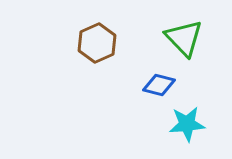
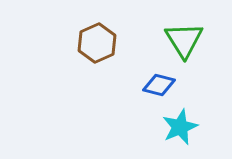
green triangle: moved 2 px down; rotated 12 degrees clockwise
cyan star: moved 7 px left, 3 px down; rotated 18 degrees counterclockwise
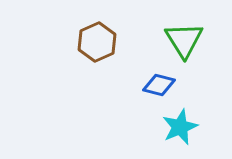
brown hexagon: moved 1 px up
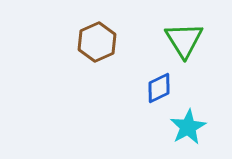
blue diamond: moved 3 px down; rotated 40 degrees counterclockwise
cyan star: moved 8 px right; rotated 6 degrees counterclockwise
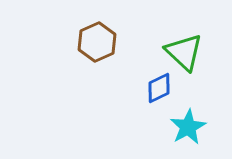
green triangle: moved 12 px down; rotated 15 degrees counterclockwise
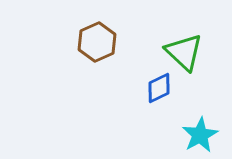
cyan star: moved 12 px right, 8 px down
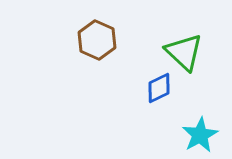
brown hexagon: moved 2 px up; rotated 12 degrees counterclockwise
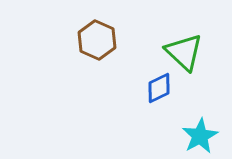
cyan star: moved 1 px down
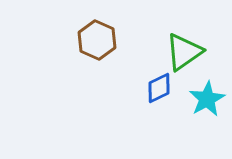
green triangle: rotated 42 degrees clockwise
cyan star: moved 7 px right, 37 px up
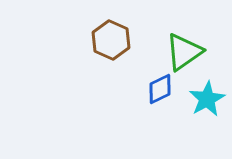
brown hexagon: moved 14 px right
blue diamond: moved 1 px right, 1 px down
